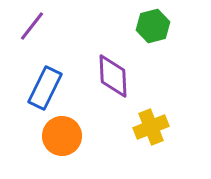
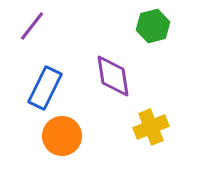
purple diamond: rotated 6 degrees counterclockwise
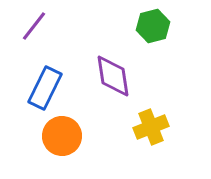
purple line: moved 2 px right
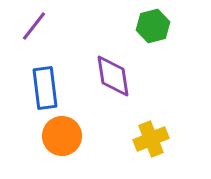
blue rectangle: rotated 33 degrees counterclockwise
yellow cross: moved 12 px down
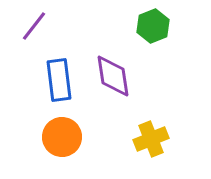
green hexagon: rotated 8 degrees counterclockwise
blue rectangle: moved 14 px right, 8 px up
orange circle: moved 1 px down
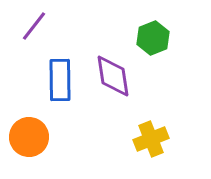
green hexagon: moved 12 px down
blue rectangle: moved 1 px right; rotated 6 degrees clockwise
orange circle: moved 33 px left
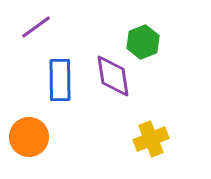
purple line: moved 2 px right, 1 px down; rotated 16 degrees clockwise
green hexagon: moved 10 px left, 4 px down
